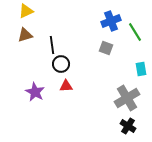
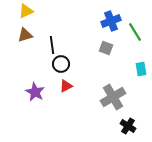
red triangle: rotated 24 degrees counterclockwise
gray cross: moved 14 px left, 1 px up
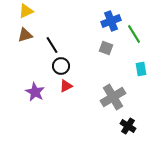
green line: moved 1 px left, 2 px down
black line: rotated 24 degrees counterclockwise
black circle: moved 2 px down
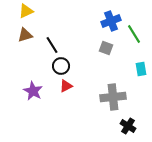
purple star: moved 2 px left, 1 px up
gray cross: rotated 25 degrees clockwise
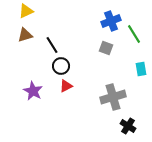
gray cross: rotated 10 degrees counterclockwise
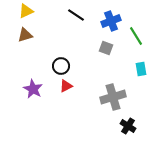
green line: moved 2 px right, 2 px down
black line: moved 24 px right, 30 px up; rotated 24 degrees counterclockwise
purple star: moved 2 px up
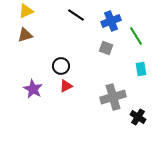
black cross: moved 10 px right, 9 px up
